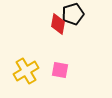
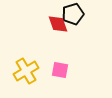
red diamond: rotated 30 degrees counterclockwise
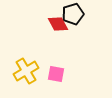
red diamond: rotated 10 degrees counterclockwise
pink square: moved 4 px left, 4 px down
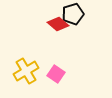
red diamond: rotated 20 degrees counterclockwise
pink square: rotated 24 degrees clockwise
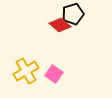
red diamond: moved 2 px right, 1 px down
pink square: moved 2 px left
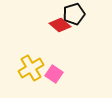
black pentagon: moved 1 px right
yellow cross: moved 5 px right, 3 px up
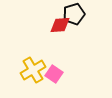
red diamond: rotated 45 degrees counterclockwise
yellow cross: moved 2 px right, 2 px down
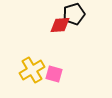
yellow cross: moved 1 px left
pink square: rotated 18 degrees counterclockwise
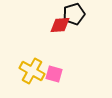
yellow cross: moved 1 px down; rotated 30 degrees counterclockwise
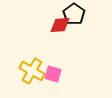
black pentagon: rotated 20 degrees counterclockwise
pink square: moved 1 px left
